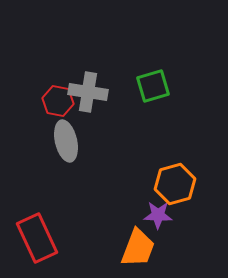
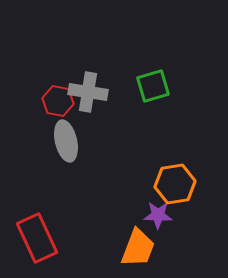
orange hexagon: rotated 6 degrees clockwise
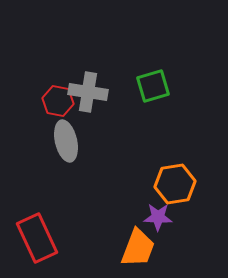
purple star: moved 2 px down
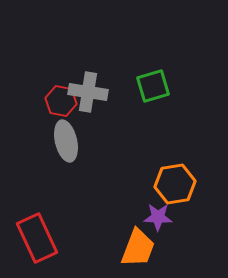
red hexagon: moved 3 px right
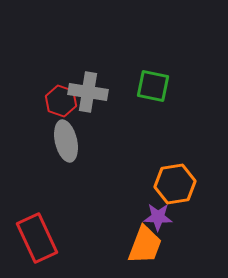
green square: rotated 28 degrees clockwise
red hexagon: rotated 8 degrees clockwise
orange trapezoid: moved 7 px right, 3 px up
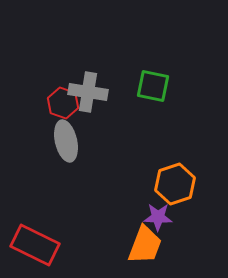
red hexagon: moved 2 px right, 2 px down
orange hexagon: rotated 9 degrees counterclockwise
red rectangle: moved 2 px left, 7 px down; rotated 39 degrees counterclockwise
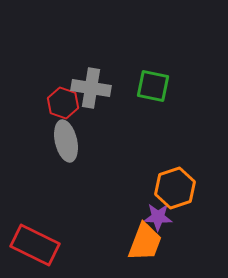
gray cross: moved 3 px right, 4 px up
orange hexagon: moved 4 px down
orange trapezoid: moved 3 px up
